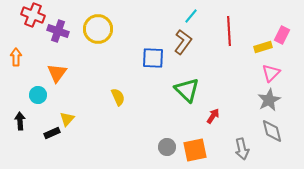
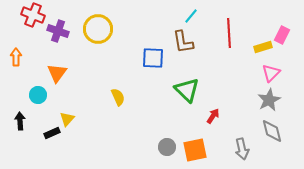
red line: moved 2 px down
brown L-shape: rotated 135 degrees clockwise
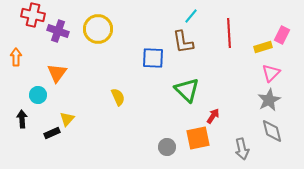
red cross: rotated 10 degrees counterclockwise
black arrow: moved 2 px right, 2 px up
orange square: moved 3 px right, 12 px up
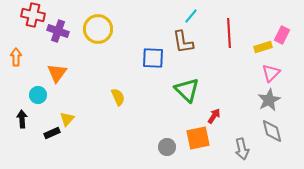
red arrow: moved 1 px right
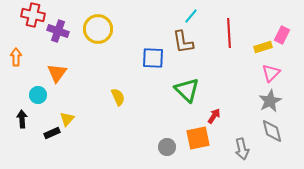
gray star: moved 1 px right, 1 px down
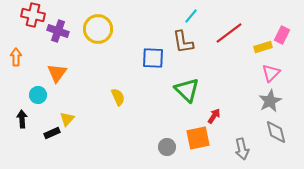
red line: rotated 56 degrees clockwise
gray diamond: moved 4 px right, 1 px down
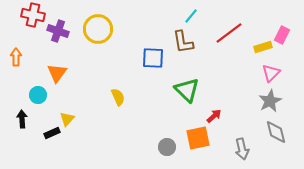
red arrow: rotated 14 degrees clockwise
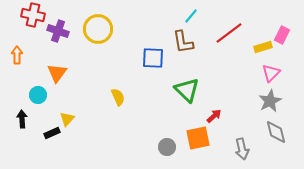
orange arrow: moved 1 px right, 2 px up
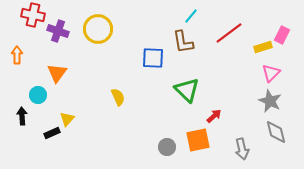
gray star: rotated 20 degrees counterclockwise
black arrow: moved 3 px up
orange square: moved 2 px down
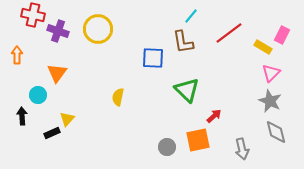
yellow rectangle: rotated 48 degrees clockwise
yellow semicircle: rotated 144 degrees counterclockwise
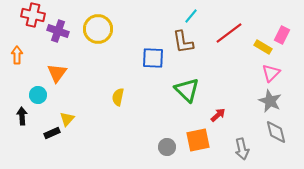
red arrow: moved 4 px right, 1 px up
